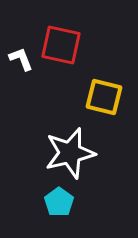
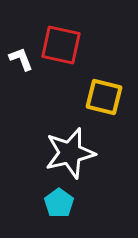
cyan pentagon: moved 1 px down
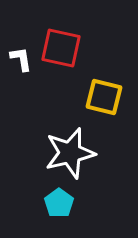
red square: moved 3 px down
white L-shape: rotated 12 degrees clockwise
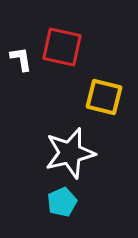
red square: moved 1 px right, 1 px up
cyan pentagon: moved 3 px right, 1 px up; rotated 12 degrees clockwise
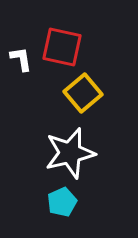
yellow square: moved 21 px left, 4 px up; rotated 36 degrees clockwise
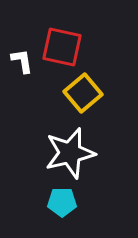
white L-shape: moved 1 px right, 2 px down
cyan pentagon: rotated 24 degrees clockwise
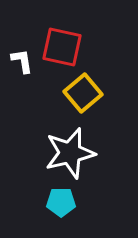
cyan pentagon: moved 1 px left
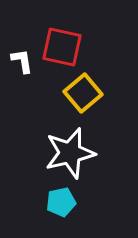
cyan pentagon: rotated 12 degrees counterclockwise
